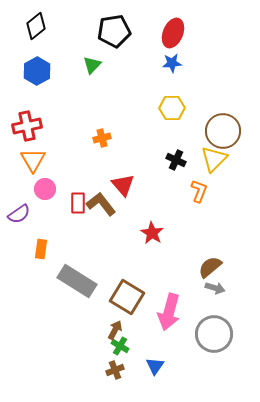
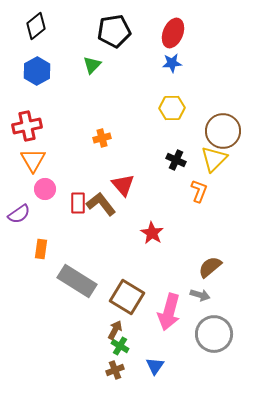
gray arrow: moved 15 px left, 7 px down
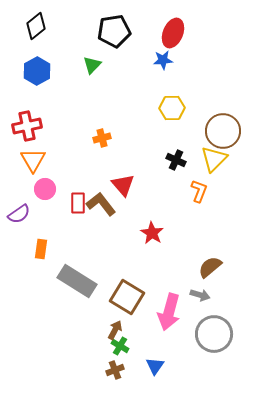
blue star: moved 9 px left, 3 px up
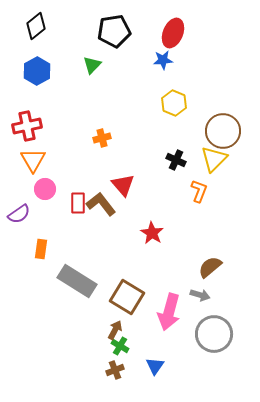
yellow hexagon: moved 2 px right, 5 px up; rotated 25 degrees clockwise
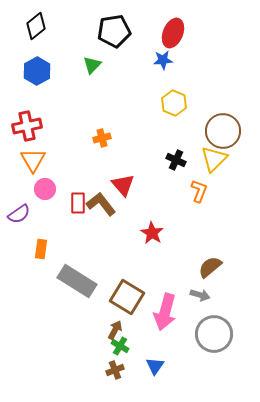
pink arrow: moved 4 px left
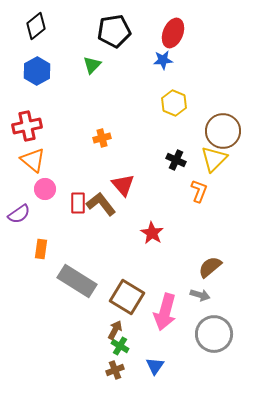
orange triangle: rotated 20 degrees counterclockwise
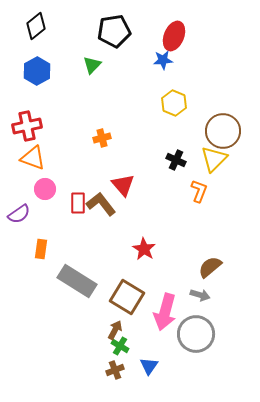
red ellipse: moved 1 px right, 3 px down
orange triangle: moved 2 px up; rotated 20 degrees counterclockwise
red star: moved 8 px left, 16 px down
gray circle: moved 18 px left
blue triangle: moved 6 px left
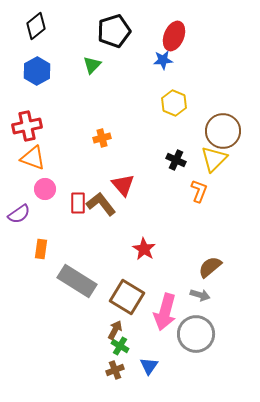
black pentagon: rotated 8 degrees counterclockwise
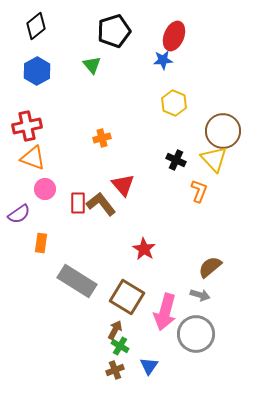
green triangle: rotated 24 degrees counterclockwise
yellow triangle: rotated 28 degrees counterclockwise
orange rectangle: moved 6 px up
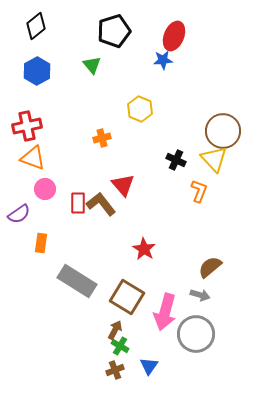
yellow hexagon: moved 34 px left, 6 px down
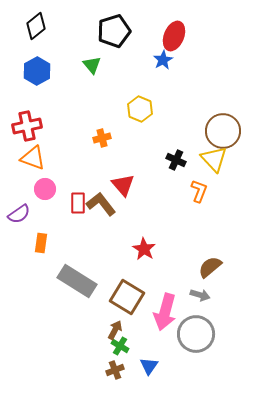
blue star: rotated 24 degrees counterclockwise
